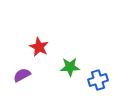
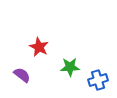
purple semicircle: rotated 66 degrees clockwise
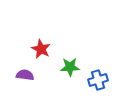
red star: moved 2 px right, 2 px down
purple semicircle: moved 3 px right; rotated 30 degrees counterclockwise
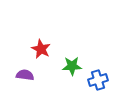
green star: moved 2 px right, 1 px up
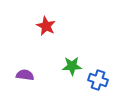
red star: moved 5 px right, 23 px up
blue cross: rotated 36 degrees clockwise
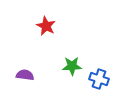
blue cross: moved 1 px right, 1 px up
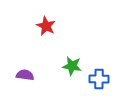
green star: rotated 12 degrees clockwise
blue cross: rotated 18 degrees counterclockwise
